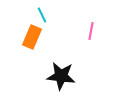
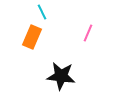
cyan line: moved 3 px up
pink line: moved 3 px left, 2 px down; rotated 12 degrees clockwise
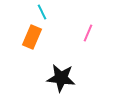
black star: moved 2 px down
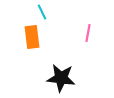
pink line: rotated 12 degrees counterclockwise
orange rectangle: rotated 30 degrees counterclockwise
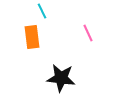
cyan line: moved 1 px up
pink line: rotated 36 degrees counterclockwise
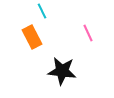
orange rectangle: rotated 20 degrees counterclockwise
black star: moved 1 px right, 7 px up
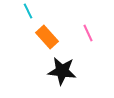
cyan line: moved 14 px left
orange rectangle: moved 15 px right; rotated 15 degrees counterclockwise
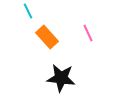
black star: moved 1 px left, 7 px down
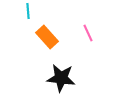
cyan line: rotated 21 degrees clockwise
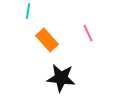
cyan line: rotated 14 degrees clockwise
orange rectangle: moved 3 px down
